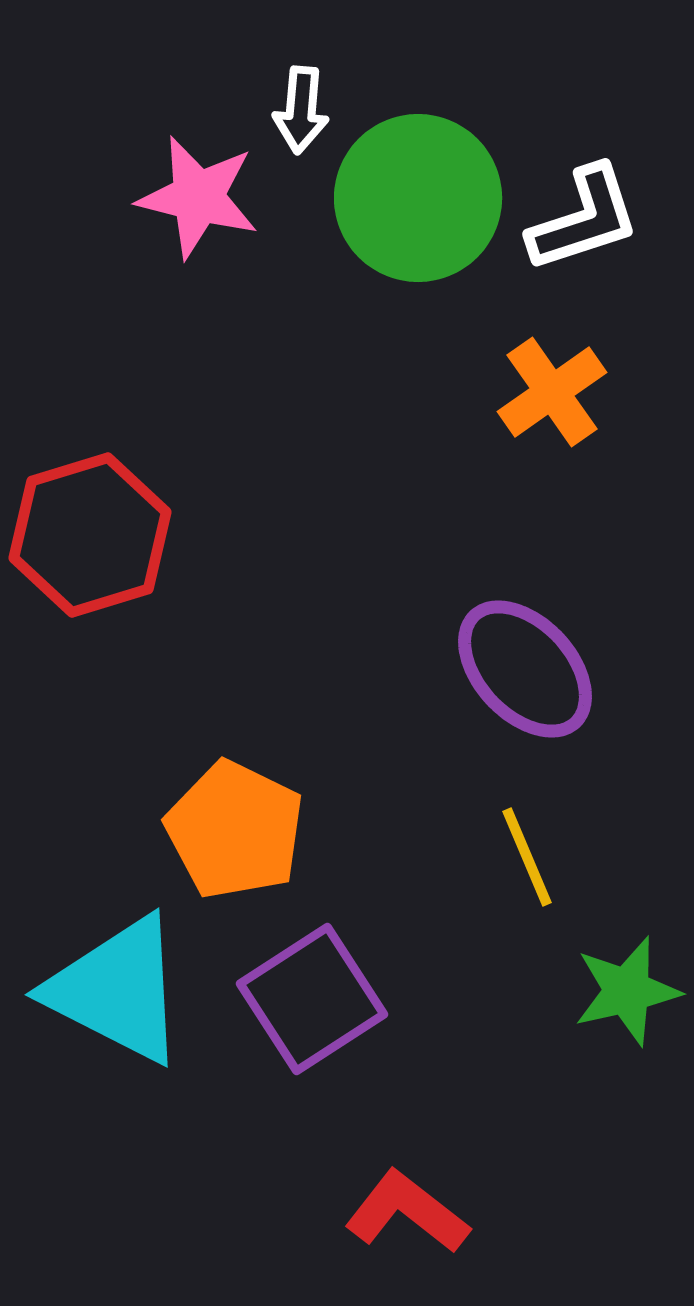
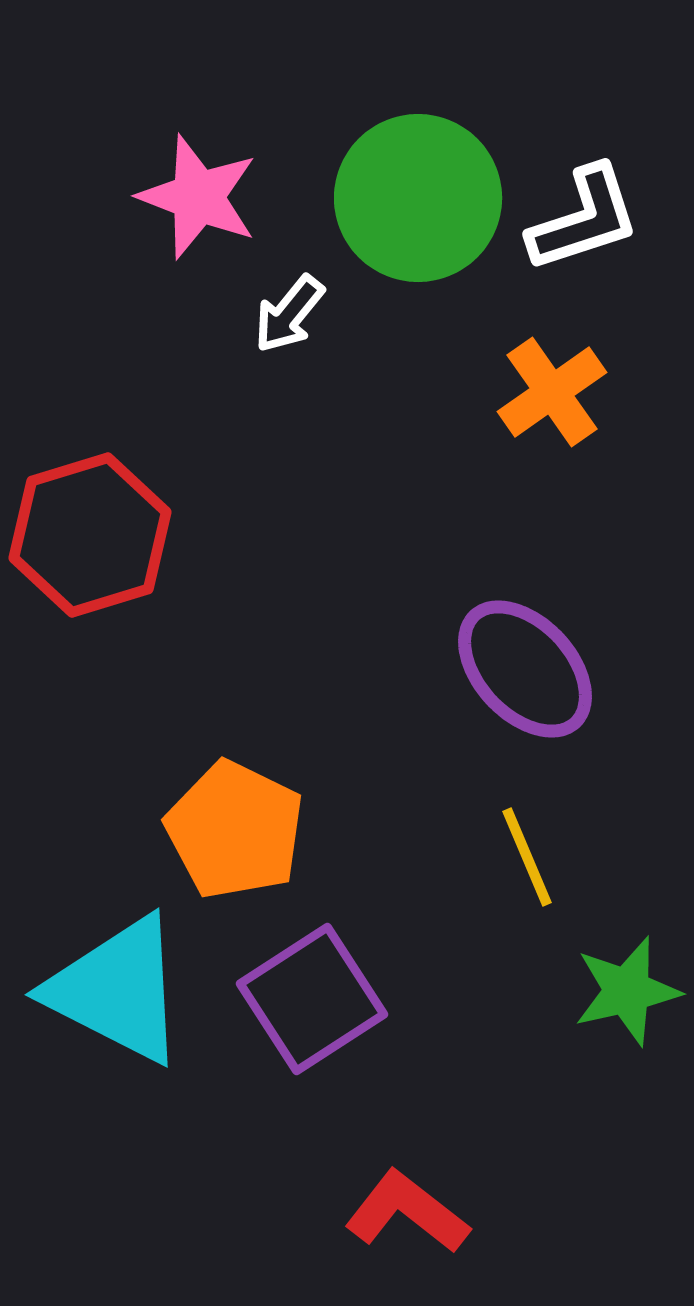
white arrow: moved 12 px left, 204 px down; rotated 34 degrees clockwise
pink star: rotated 7 degrees clockwise
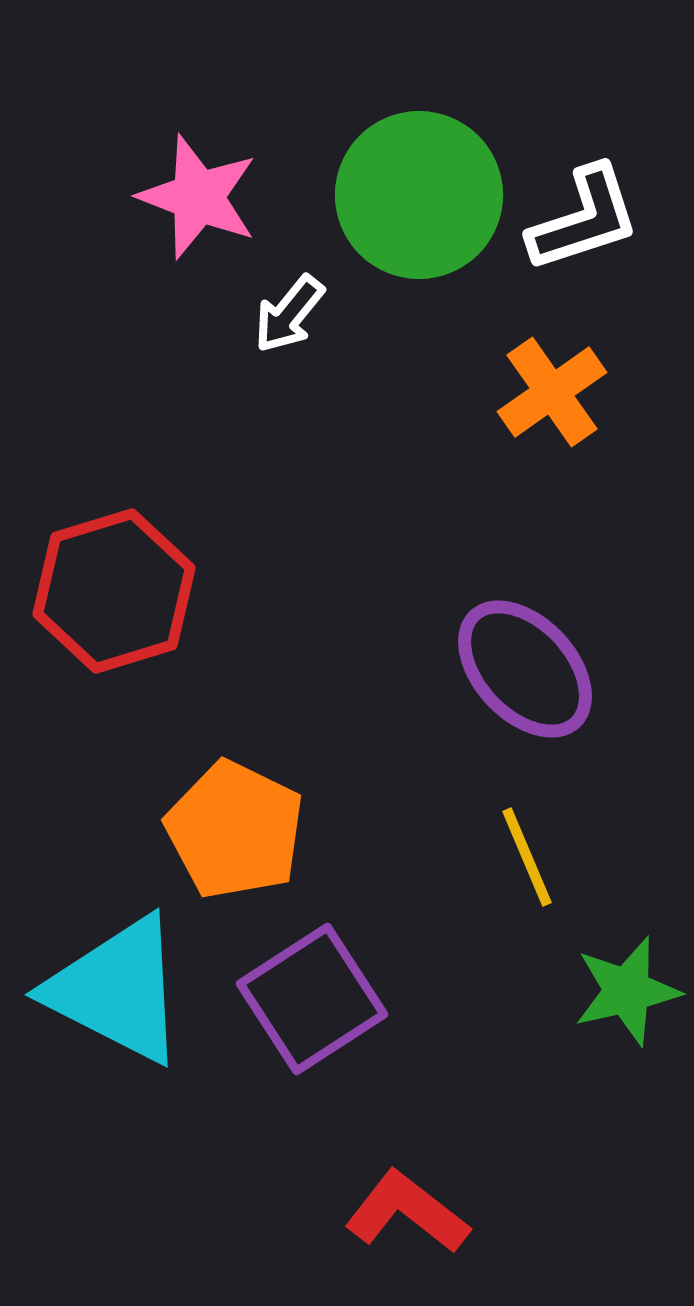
green circle: moved 1 px right, 3 px up
red hexagon: moved 24 px right, 56 px down
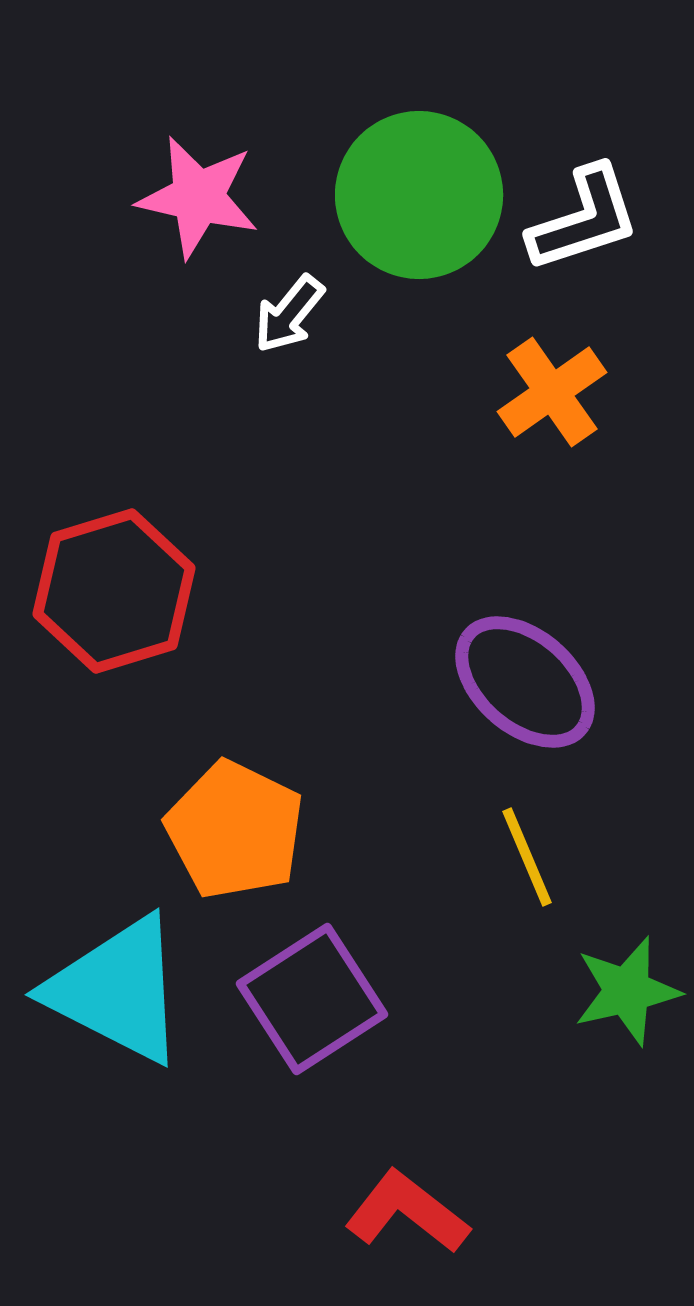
pink star: rotated 8 degrees counterclockwise
purple ellipse: moved 13 px down; rotated 6 degrees counterclockwise
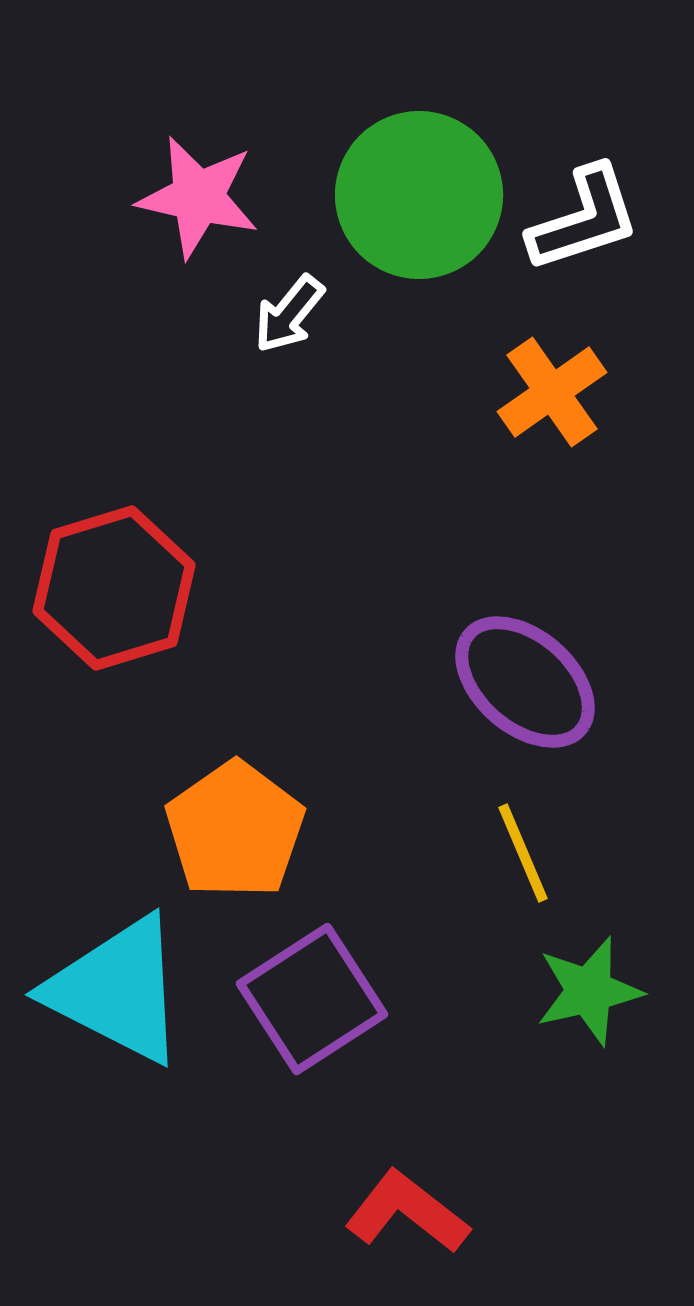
red hexagon: moved 3 px up
orange pentagon: rotated 11 degrees clockwise
yellow line: moved 4 px left, 4 px up
green star: moved 38 px left
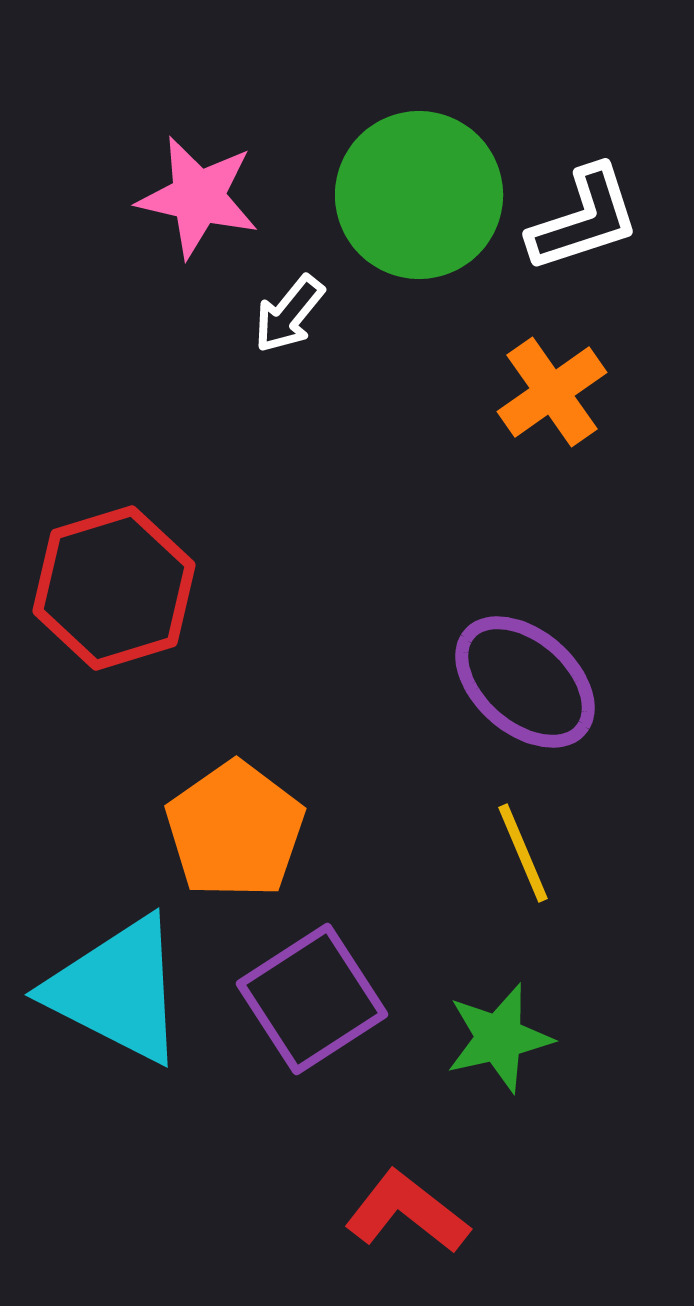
green star: moved 90 px left, 47 px down
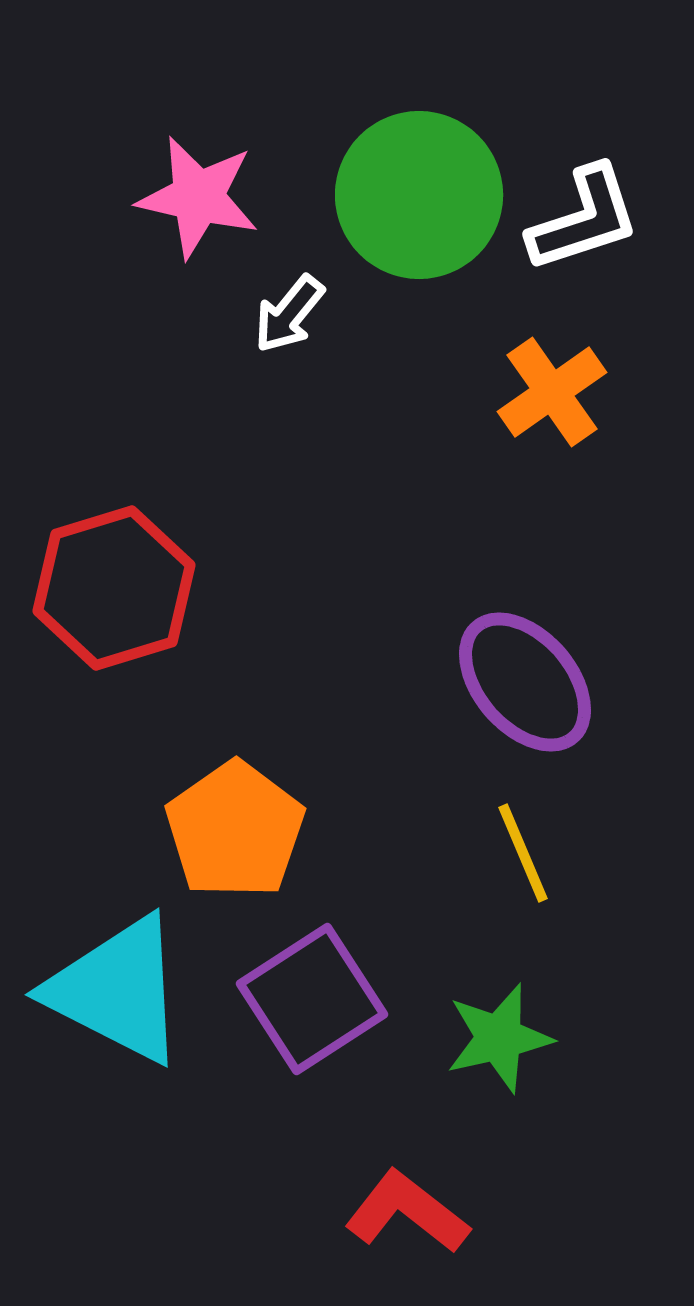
purple ellipse: rotated 8 degrees clockwise
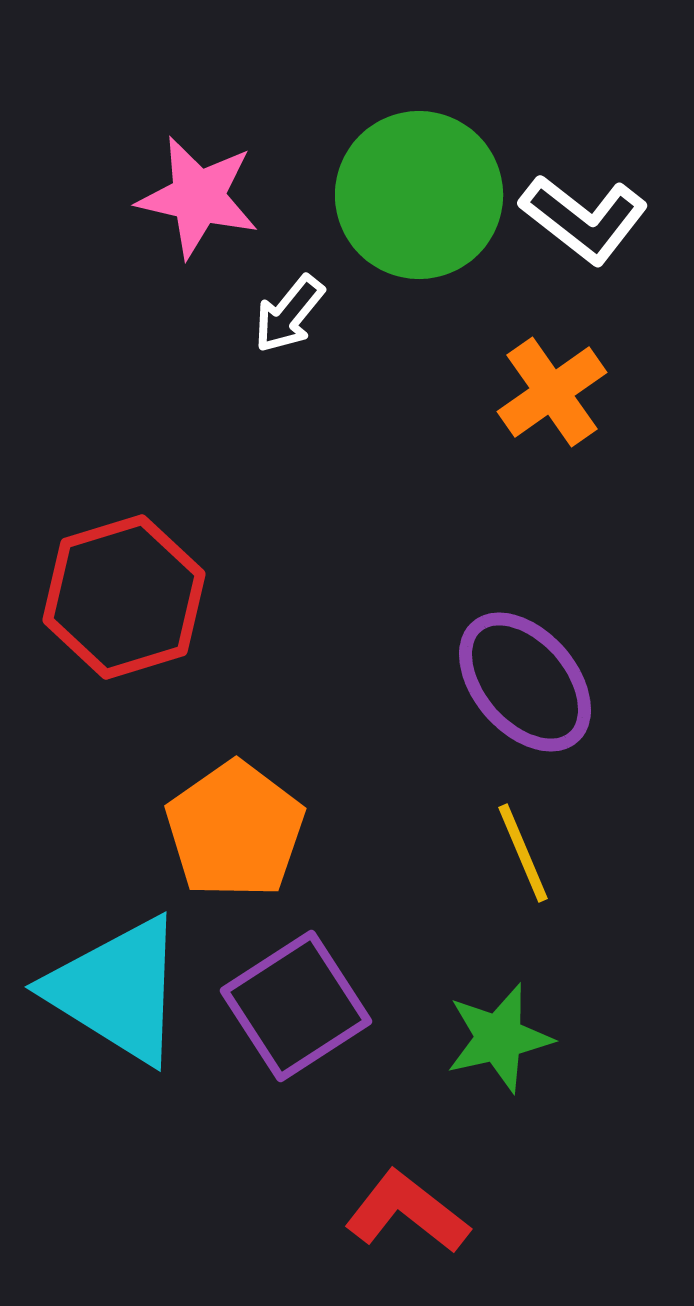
white L-shape: rotated 56 degrees clockwise
red hexagon: moved 10 px right, 9 px down
cyan triangle: rotated 5 degrees clockwise
purple square: moved 16 px left, 7 px down
